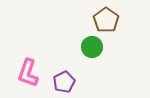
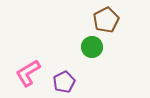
brown pentagon: rotated 10 degrees clockwise
pink L-shape: rotated 40 degrees clockwise
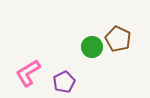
brown pentagon: moved 12 px right, 19 px down; rotated 20 degrees counterclockwise
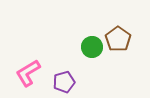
brown pentagon: rotated 10 degrees clockwise
purple pentagon: rotated 10 degrees clockwise
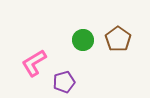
green circle: moved 9 px left, 7 px up
pink L-shape: moved 6 px right, 10 px up
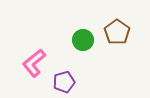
brown pentagon: moved 1 px left, 7 px up
pink L-shape: rotated 8 degrees counterclockwise
